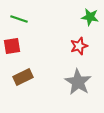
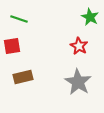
green star: rotated 18 degrees clockwise
red star: rotated 24 degrees counterclockwise
brown rectangle: rotated 12 degrees clockwise
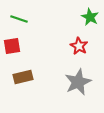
gray star: rotated 16 degrees clockwise
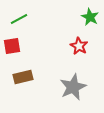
green line: rotated 48 degrees counterclockwise
gray star: moved 5 px left, 5 px down
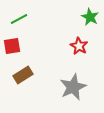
brown rectangle: moved 2 px up; rotated 18 degrees counterclockwise
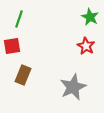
green line: rotated 42 degrees counterclockwise
red star: moved 7 px right
brown rectangle: rotated 36 degrees counterclockwise
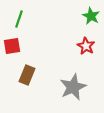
green star: moved 1 px right, 1 px up
brown rectangle: moved 4 px right
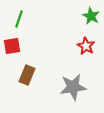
gray star: rotated 16 degrees clockwise
